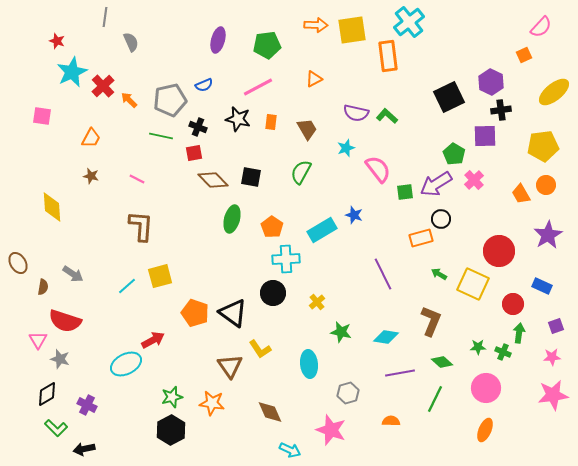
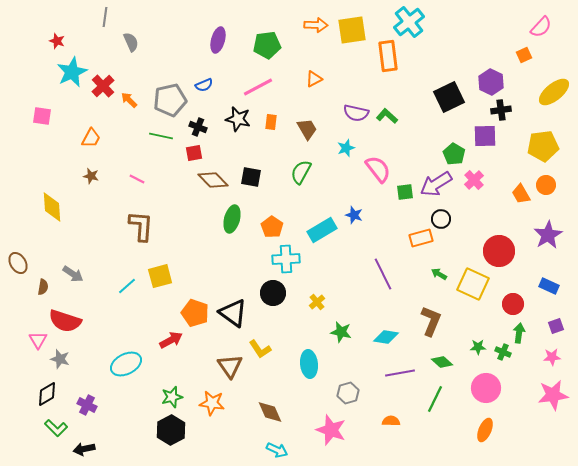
blue rectangle at (542, 286): moved 7 px right
red arrow at (153, 340): moved 18 px right
cyan arrow at (290, 450): moved 13 px left
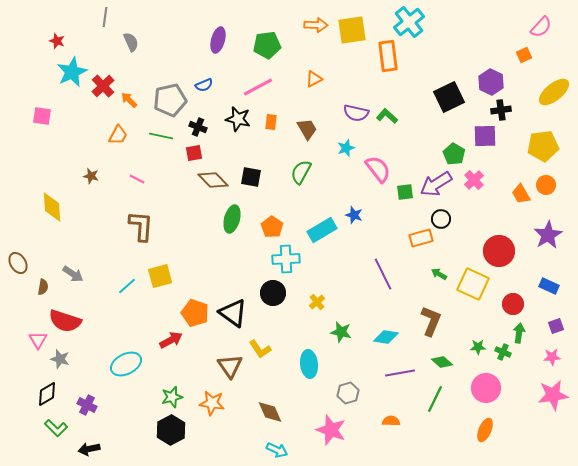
orange trapezoid at (91, 138): moved 27 px right, 3 px up
black arrow at (84, 449): moved 5 px right
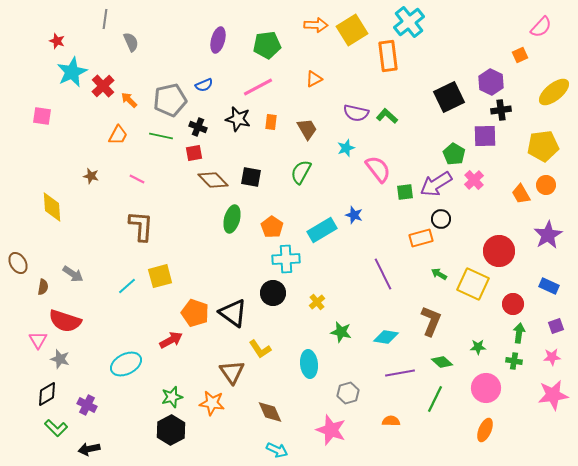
gray line at (105, 17): moved 2 px down
yellow square at (352, 30): rotated 24 degrees counterclockwise
orange square at (524, 55): moved 4 px left
green cross at (503, 352): moved 11 px right, 9 px down; rotated 14 degrees counterclockwise
brown triangle at (230, 366): moved 2 px right, 6 px down
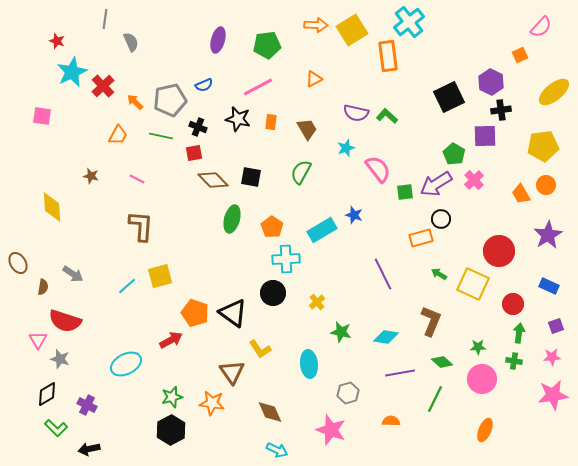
orange arrow at (129, 100): moved 6 px right, 2 px down
pink circle at (486, 388): moved 4 px left, 9 px up
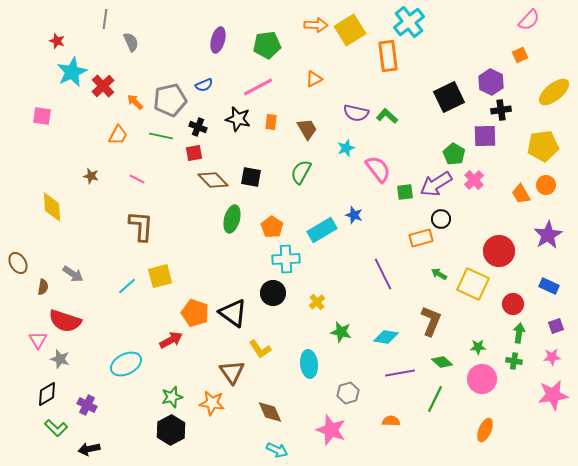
pink semicircle at (541, 27): moved 12 px left, 7 px up
yellow square at (352, 30): moved 2 px left
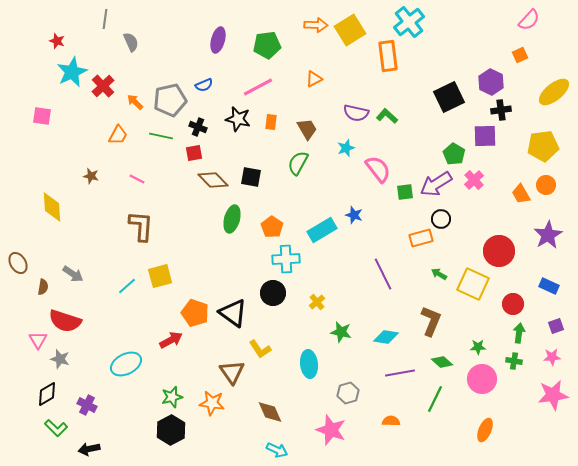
green semicircle at (301, 172): moved 3 px left, 9 px up
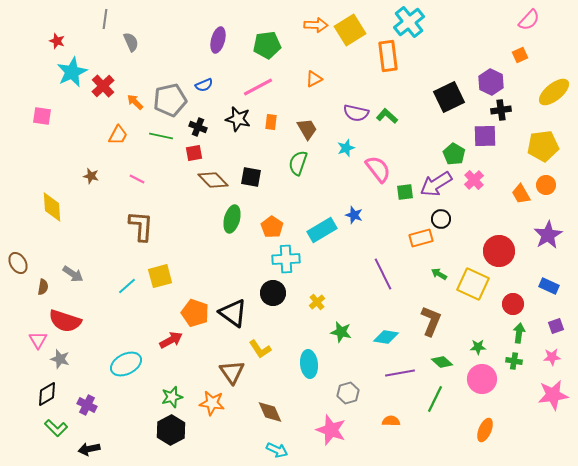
green semicircle at (298, 163): rotated 10 degrees counterclockwise
